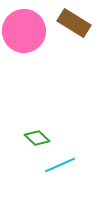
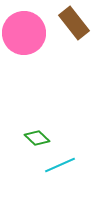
brown rectangle: rotated 20 degrees clockwise
pink circle: moved 2 px down
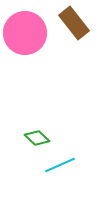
pink circle: moved 1 px right
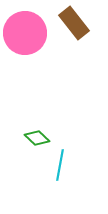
cyan line: rotated 56 degrees counterclockwise
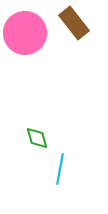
green diamond: rotated 30 degrees clockwise
cyan line: moved 4 px down
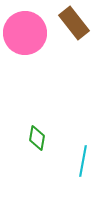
green diamond: rotated 25 degrees clockwise
cyan line: moved 23 px right, 8 px up
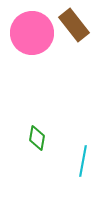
brown rectangle: moved 2 px down
pink circle: moved 7 px right
